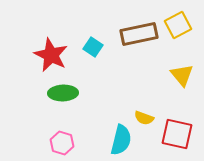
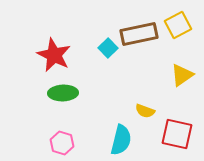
cyan square: moved 15 px right, 1 px down; rotated 12 degrees clockwise
red star: moved 3 px right
yellow triangle: rotated 35 degrees clockwise
yellow semicircle: moved 1 px right, 7 px up
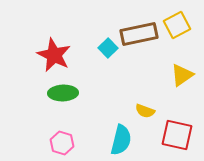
yellow square: moved 1 px left
red square: moved 1 px down
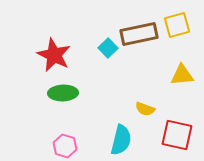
yellow square: rotated 12 degrees clockwise
yellow triangle: rotated 30 degrees clockwise
yellow semicircle: moved 2 px up
pink hexagon: moved 3 px right, 3 px down
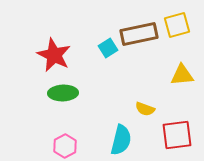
cyan square: rotated 12 degrees clockwise
red square: rotated 20 degrees counterclockwise
pink hexagon: rotated 15 degrees clockwise
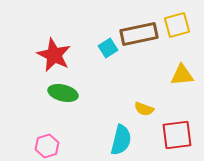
green ellipse: rotated 16 degrees clockwise
yellow semicircle: moved 1 px left
pink hexagon: moved 18 px left; rotated 10 degrees clockwise
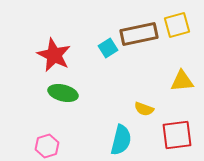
yellow triangle: moved 6 px down
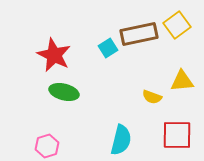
yellow square: rotated 20 degrees counterclockwise
green ellipse: moved 1 px right, 1 px up
yellow semicircle: moved 8 px right, 12 px up
red square: rotated 8 degrees clockwise
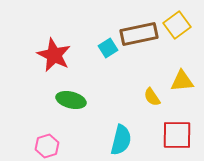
green ellipse: moved 7 px right, 8 px down
yellow semicircle: rotated 36 degrees clockwise
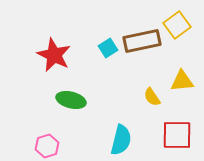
brown rectangle: moved 3 px right, 7 px down
